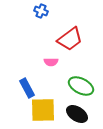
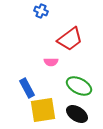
green ellipse: moved 2 px left
yellow square: rotated 8 degrees counterclockwise
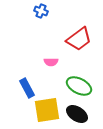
red trapezoid: moved 9 px right
yellow square: moved 4 px right
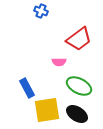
pink semicircle: moved 8 px right
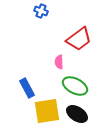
pink semicircle: rotated 88 degrees clockwise
green ellipse: moved 4 px left
yellow square: moved 1 px down
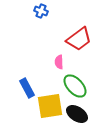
green ellipse: rotated 20 degrees clockwise
yellow square: moved 3 px right, 5 px up
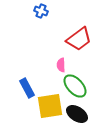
pink semicircle: moved 2 px right, 3 px down
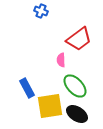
pink semicircle: moved 5 px up
